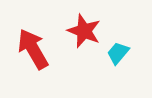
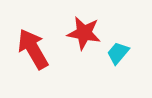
red star: moved 2 px down; rotated 12 degrees counterclockwise
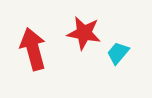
red arrow: rotated 15 degrees clockwise
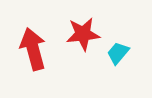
red star: moved 1 px left, 1 px down; rotated 16 degrees counterclockwise
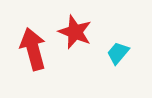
red star: moved 8 px left, 2 px up; rotated 28 degrees clockwise
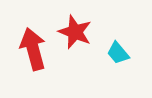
cyan trapezoid: rotated 80 degrees counterclockwise
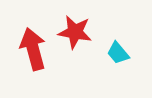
red star: rotated 12 degrees counterclockwise
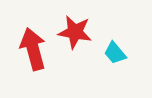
cyan trapezoid: moved 3 px left
